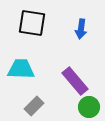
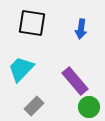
cyan trapezoid: rotated 48 degrees counterclockwise
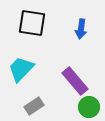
gray rectangle: rotated 12 degrees clockwise
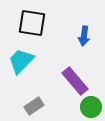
blue arrow: moved 3 px right, 7 px down
cyan trapezoid: moved 8 px up
green circle: moved 2 px right
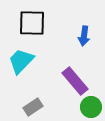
black square: rotated 8 degrees counterclockwise
gray rectangle: moved 1 px left, 1 px down
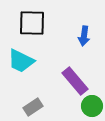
cyan trapezoid: rotated 108 degrees counterclockwise
green circle: moved 1 px right, 1 px up
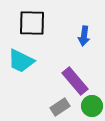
gray rectangle: moved 27 px right
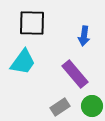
cyan trapezoid: moved 2 px right, 1 px down; rotated 80 degrees counterclockwise
purple rectangle: moved 7 px up
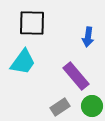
blue arrow: moved 4 px right, 1 px down
purple rectangle: moved 1 px right, 2 px down
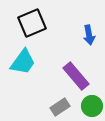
black square: rotated 24 degrees counterclockwise
blue arrow: moved 1 px right, 2 px up; rotated 18 degrees counterclockwise
